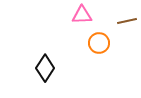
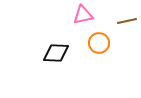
pink triangle: moved 1 px right; rotated 10 degrees counterclockwise
black diamond: moved 11 px right, 15 px up; rotated 60 degrees clockwise
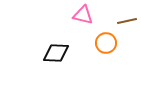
pink triangle: rotated 25 degrees clockwise
orange circle: moved 7 px right
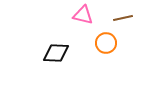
brown line: moved 4 px left, 3 px up
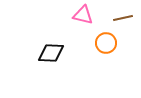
black diamond: moved 5 px left
